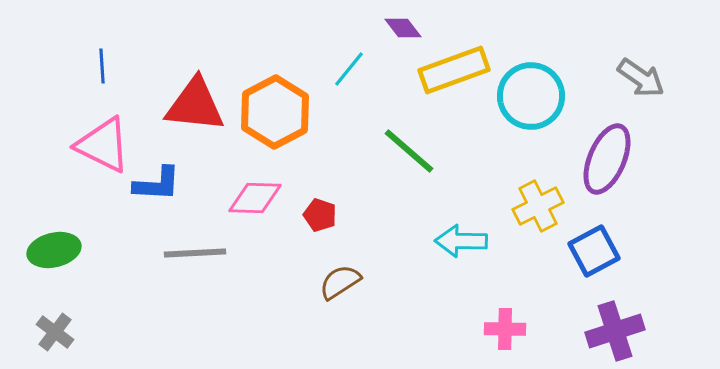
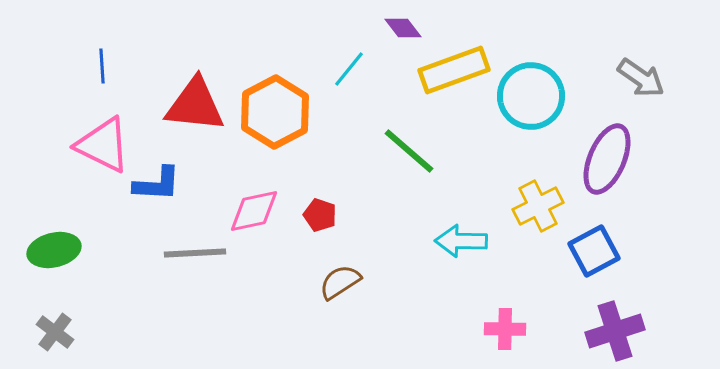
pink diamond: moved 1 px left, 13 px down; rotated 14 degrees counterclockwise
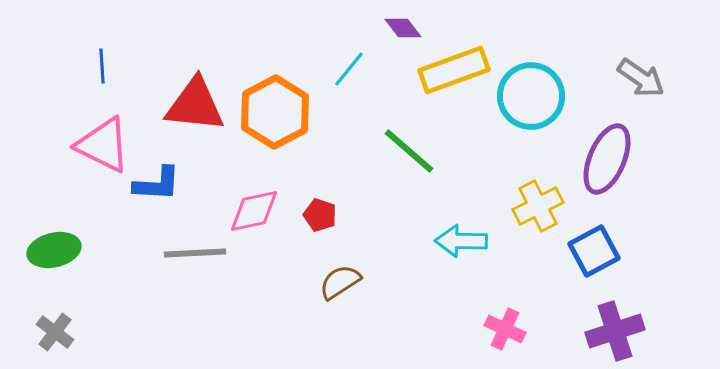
pink cross: rotated 24 degrees clockwise
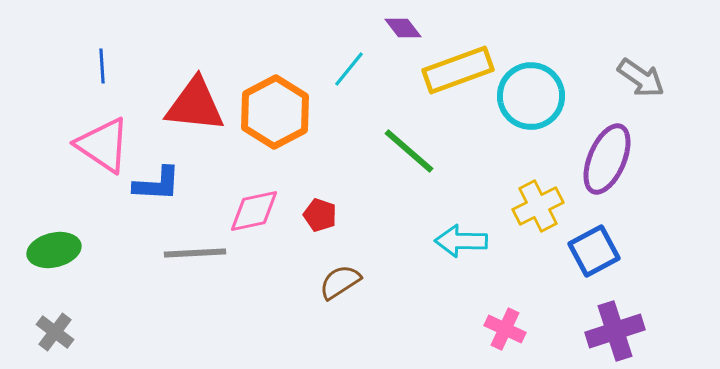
yellow rectangle: moved 4 px right
pink triangle: rotated 8 degrees clockwise
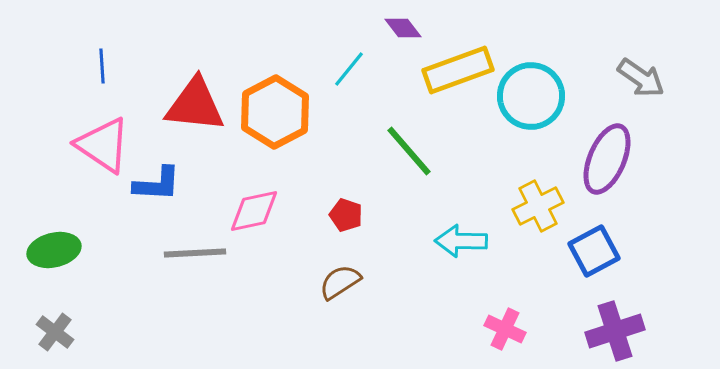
green line: rotated 8 degrees clockwise
red pentagon: moved 26 px right
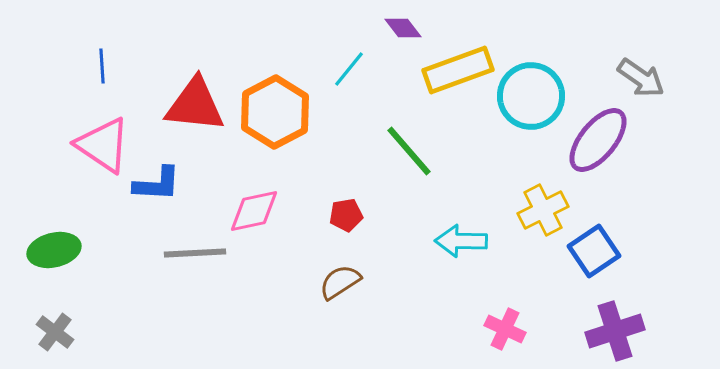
purple ellipse: moved 9 px left, 19 px up; rotated 16 degrees clockwise
yellow cross: moved 5 px right, 4 px down
red pentagon: rotated 28 degrees counterclockwise
blue square: rotated 6 degrees counterclockwise
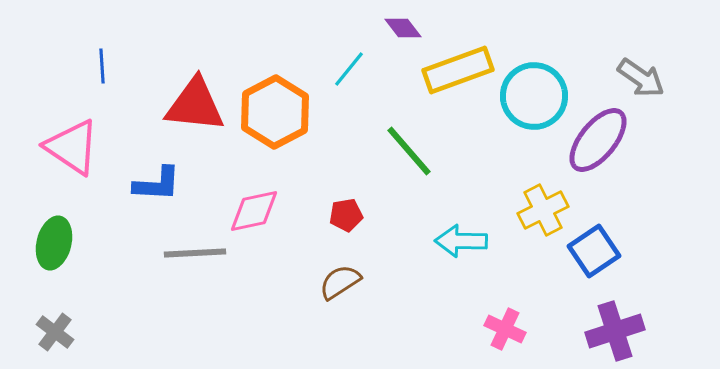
cyan circle: moved 3 px right
pink triangle: moved 31 px left, 2 px down
green ellipse: moved 7 px up; rotated 63 degrees counterclockwise
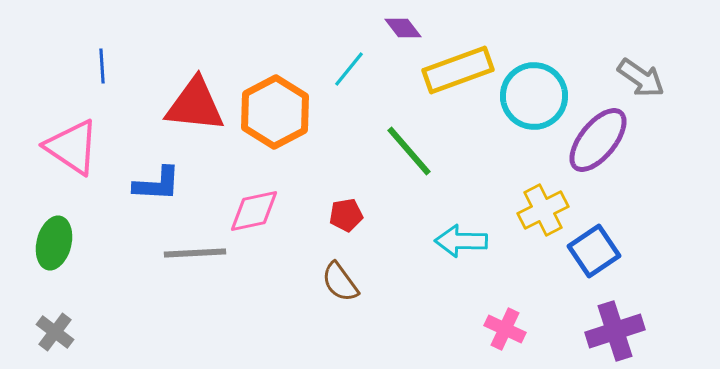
brown semicircle: rotated 93 degrees counterclockwise
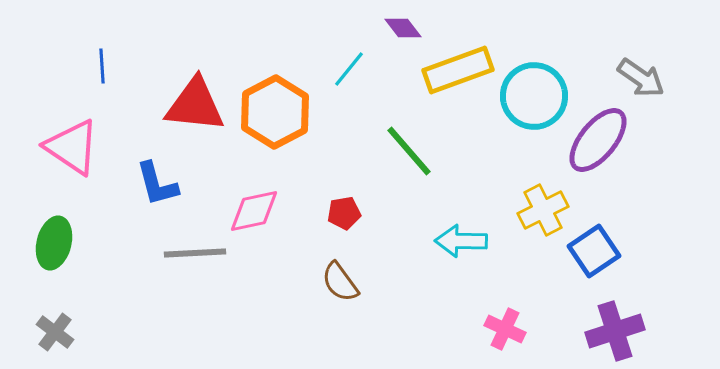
blue L-shape: rotated 72 degrees clockwise
red pentagon: moved 2 px left, 2 px up
